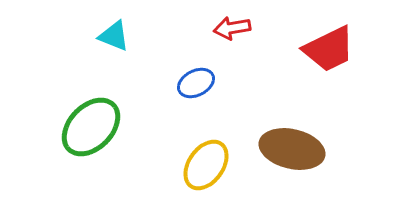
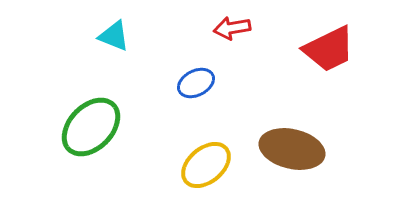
yellow ellipse: rotated 15 degrees clockwise
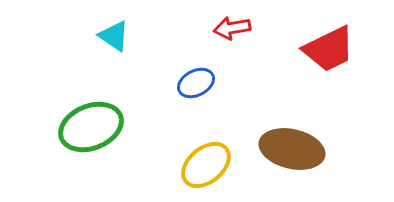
cyan triangle: rotated 12 degrees clockwise
green ellipse: rotated 24 degrees clockwise
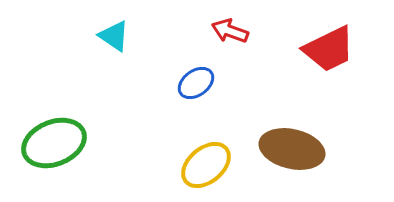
red arrow: moved 2 px left, 3 px down; rotated 30 degrees clockwise
blue ellipse: rotated 9 degrees counterclockwise
green ellipse: moved 37 px left, 16 px down
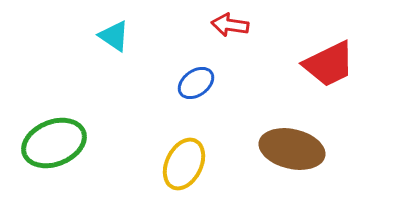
red arrow: moved 6 px up; rotated 12 degrees counterclockwise
red trapezoid: moved 15 px down
yellow ellipse: moved 22 px left, 1 px up; rotated 24 degrees counterclockwise
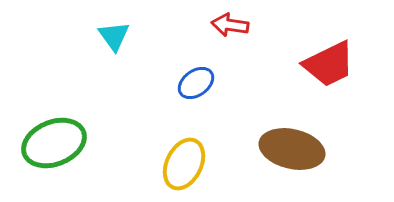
cyan triangle: rotated 20 degrees clockwise
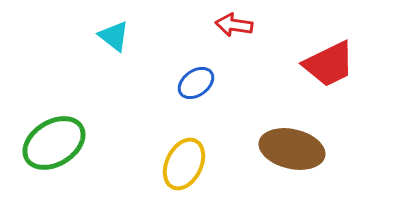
red arrow: moved 4 px right
cyan triangle: rotated 16 degrees counterclockwise
green ellipse: rotated 10 degrees counterclockwise
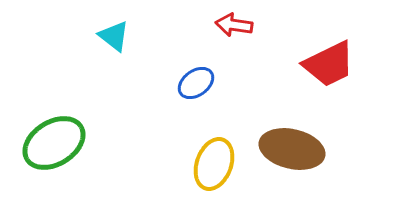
yellow ellipse: moved 30 px right; rotated 6 degrees counterclockwise
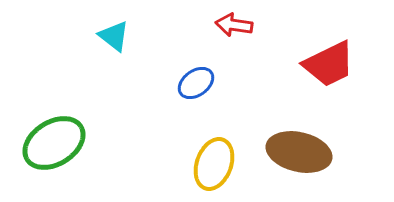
brown ellipse: moved 7 px right, 3 px down
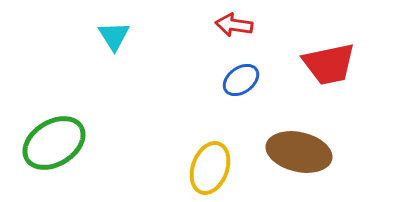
cyan triangle: rotated 20 degrees clockwise
red trapezoid: rotated 14 degrees clockwise
blue ellipse: moved 45 px right, 3 px up
yellow ellipse: moved 4 px left, 4 px down
